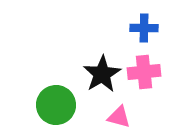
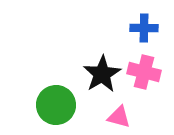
pink cross: rotated 20 degrees clockwise
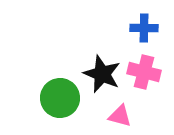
black star: rotated 18 degrees counterclockwise
green circle: moved 4 px right, 7 px up
pink triangle: moved 1 px right, 1 px up
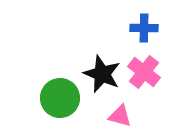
pink cross: rotated 24 degrees clockwise
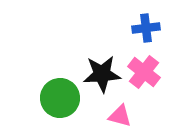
blue cross: moved 2 px right; rotated 8 degrees counterclockwise
black star: rotated 27 degrees counterclockwise
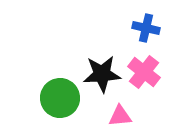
blue cross: rotated 20 degrees clockwise
pink triangle: rotated 20 degrees counterclockwise
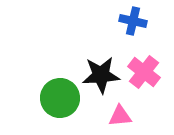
blue cross: moved 13 px left, 7 px up
black star: moved 1 px left, 1 px down
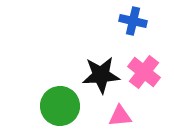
green circle: moved 8 px down
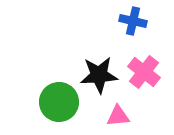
black star: moved 2 px left
green circle: moved 1 px left, 4 px up
pink triangle: moved 2 px left
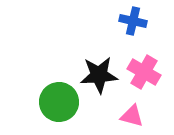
pink cross: rotated 8 degrees counterclockwise
pink triangle: moved 14 px right; rotated 20 degrees clockwise
